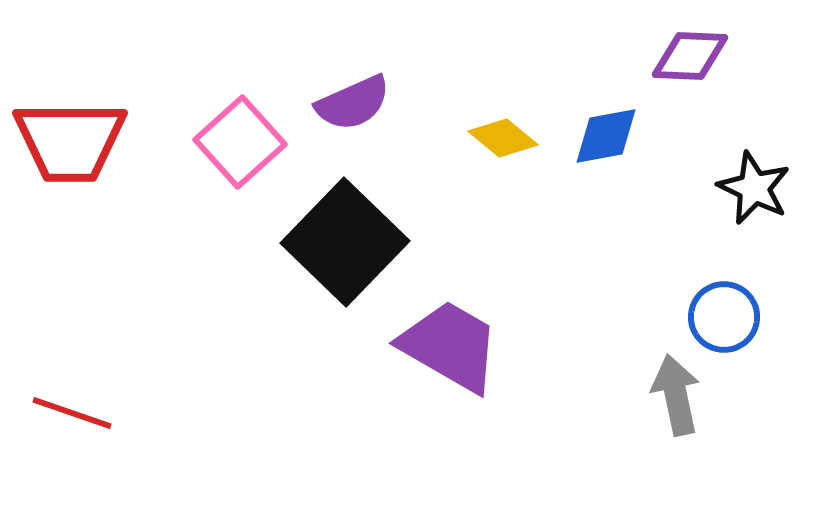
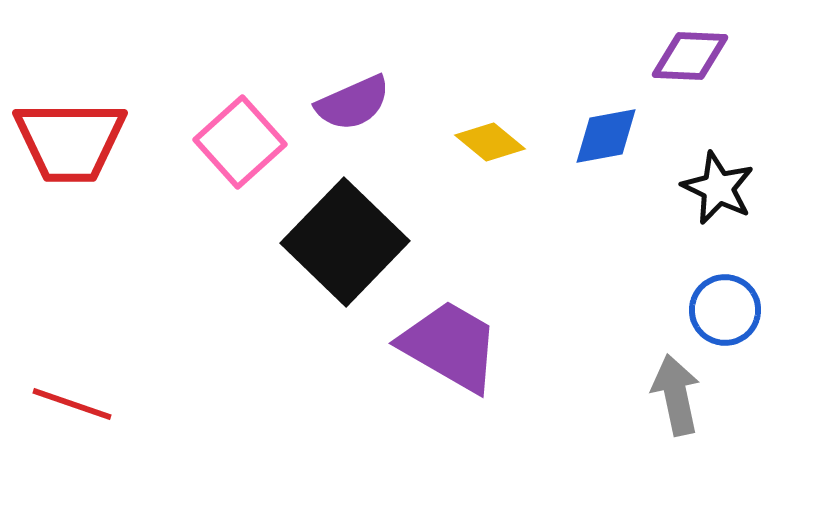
yellow diamond: moved 13 px left, 4 px down
black star: moved 36 px left
blue circle: moved 1 px right, 7 px up
red line: moved 9 px up
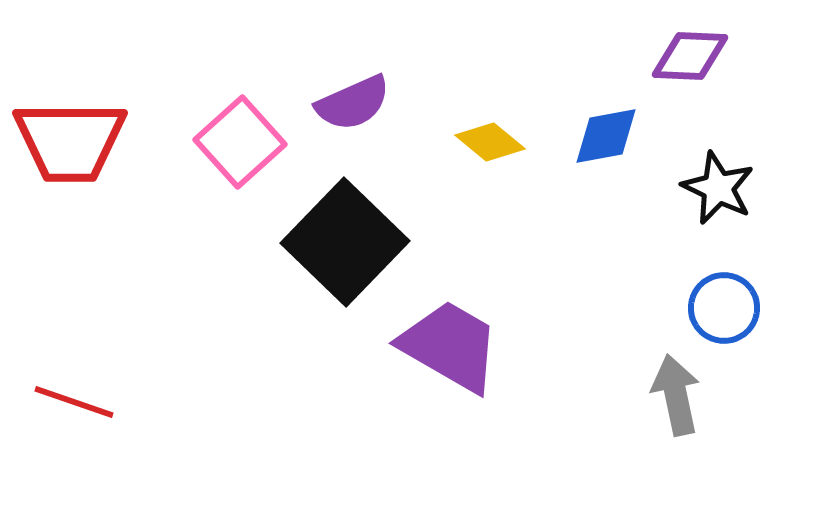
blue circle: moved 1 px left, 2 px up
red line: moved 2 px right, 2 px up
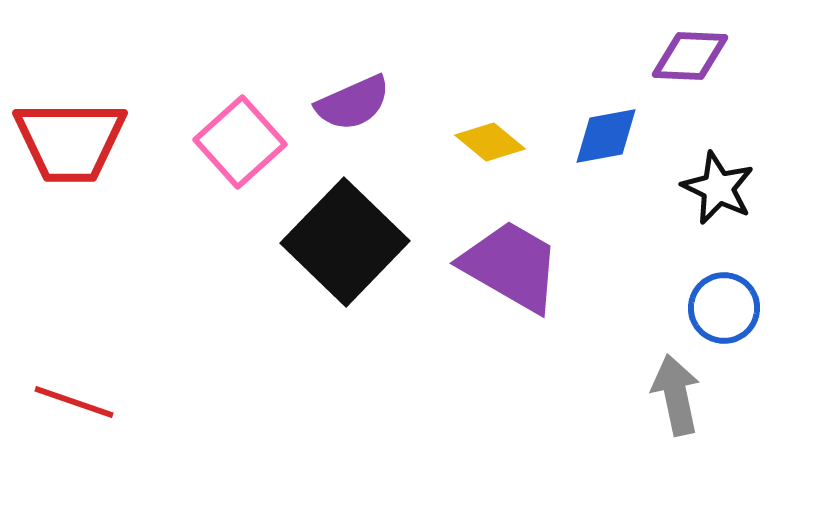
purple trapezoid: moved 61 px right, 80 px up
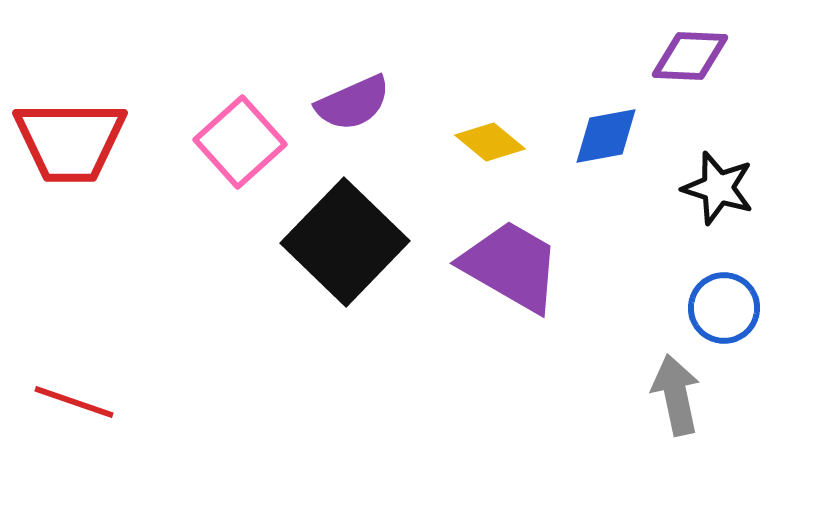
black star: rotated 8 degrees counterclockwise
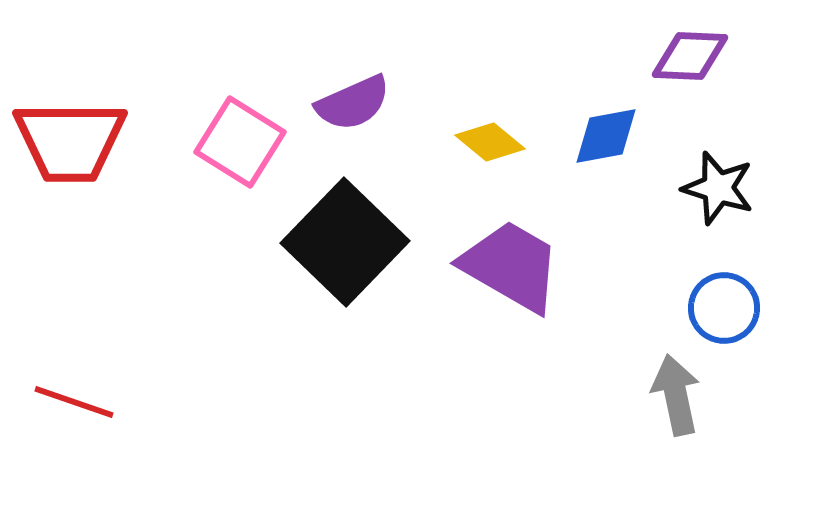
pink square: rotated 16 degrees counterclockwise
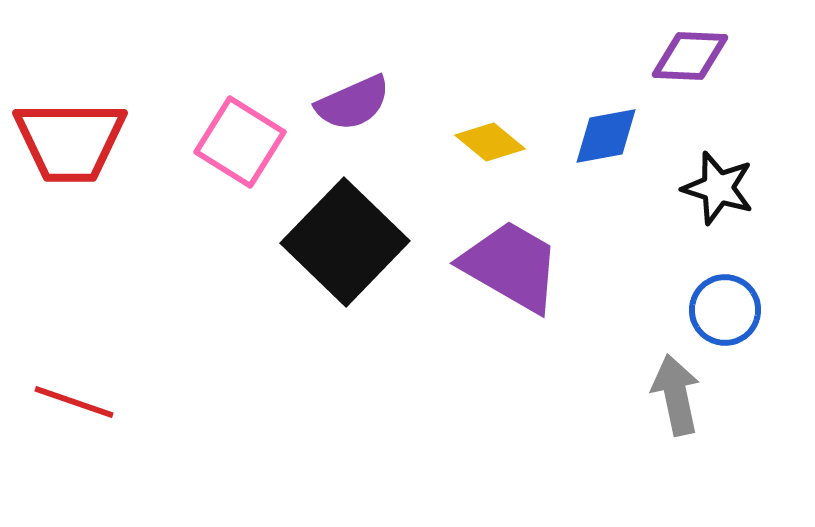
blue circle: moved 1 px right, 2 px down
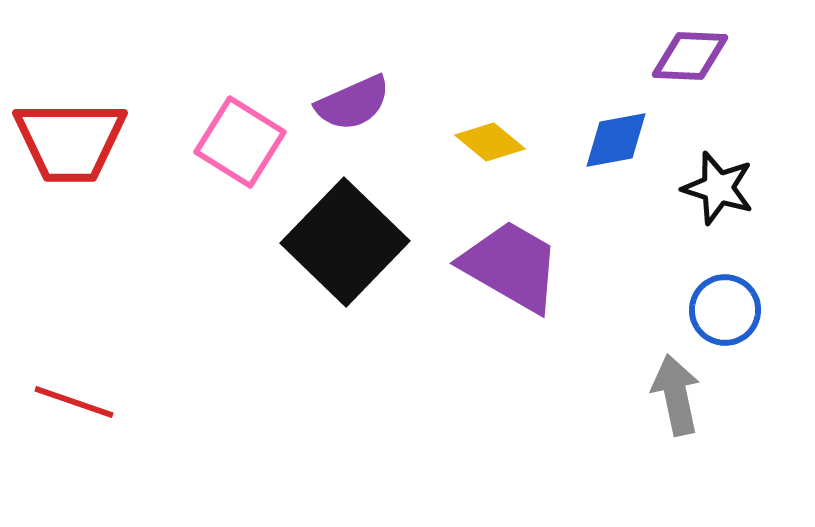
blue diamond: moved 10 px right, 4 px down
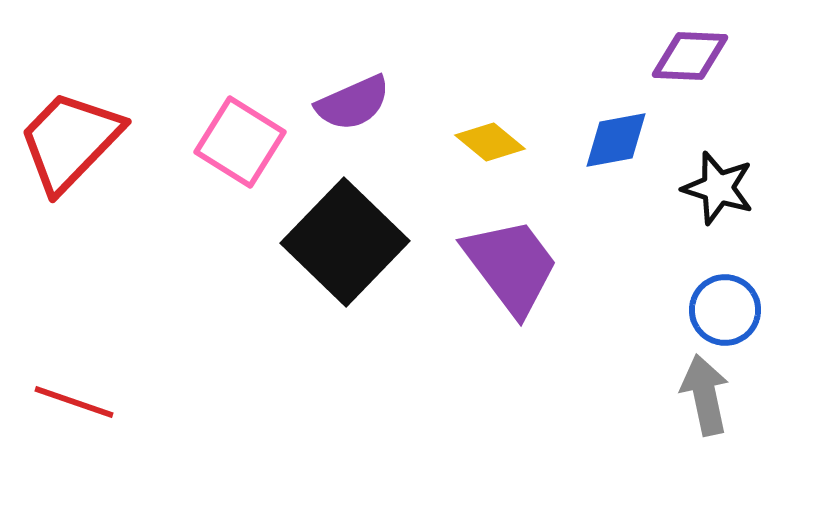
red trapezoid: rotated 134 degrees clockwise
purple trapezoid: rotated 23 degrees clockwise
gray arrow: moved 29 px right
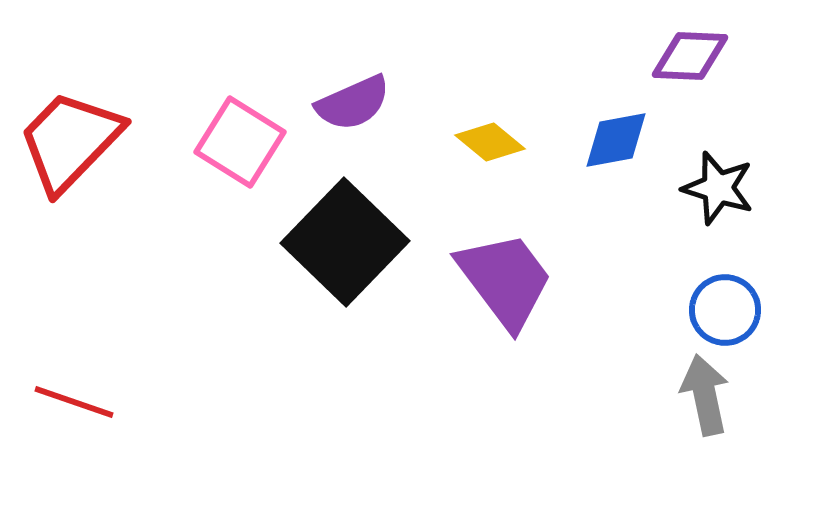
purple trapezoid: moved 6 px left, 14 px down
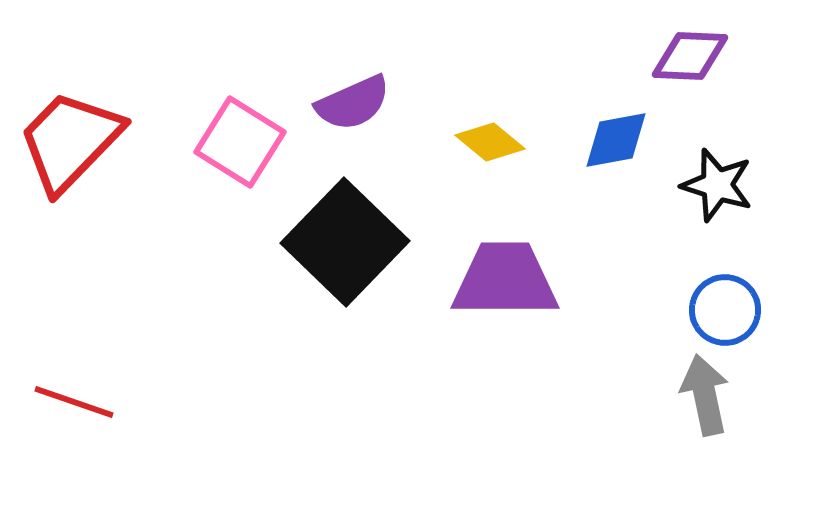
black star: moved 1 px left, 3 px up
purple trapezoid: rotated 53 degrees counterclockwise
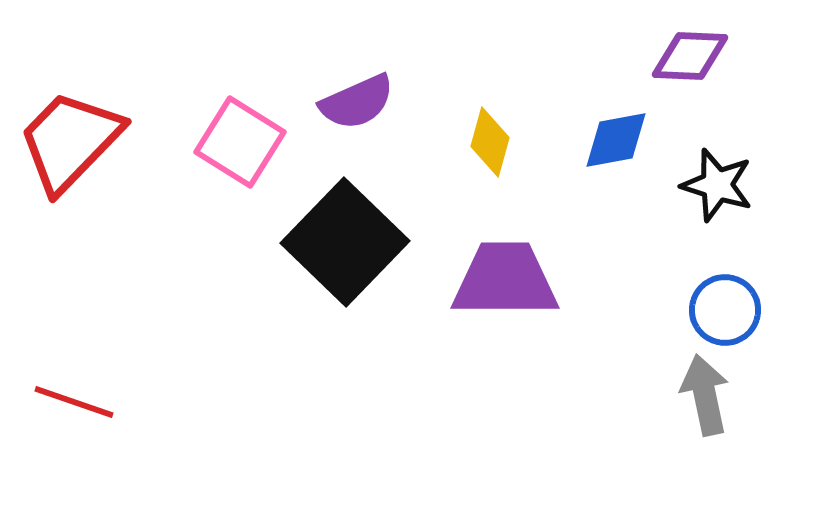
purple semicircle: moved 4 px right, 1 px up
yellow diamond: rotated 66 degrees clockwise
